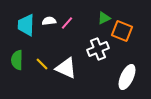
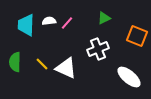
orange square: moved 15 px right, 5 px down
green semicircle: moved 2 px left, 2 px down
white ellipse: moved 2 px right; rotated 75 degrees counterclockwise
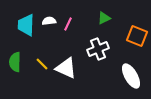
pink line: moved 1 px right, 1 px down; rotated 16 degrees counterclockwise
white ellipse: moved 2 px right, 1 px up; rotated 20 degrees clockwise
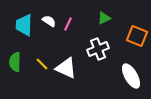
white semicircle: rotated 40 degrees clockwise
cyan trapezoid: moved 2 px left
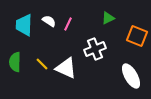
green triangle: moved 4 px right
white cross: moved 3 px left
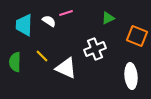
pink line: moved 2 px left, 11 px up; rotated 48 degrees clockwise
yellow line: moved 8 px up
white ellipse: rotated 25 degrees clockwise
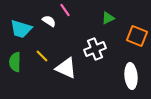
pink line: moved 1 px left, 3 px up; rotated 72 degrees clockwise
cyan trapezoid: moved 3 px left, 4 px down; rotated 75 degrees counterclockwise
